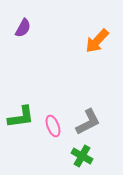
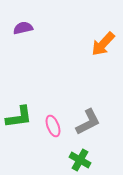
purple semicircle: rotated 132 degrees counterclockwise
orange arrow: moved 6 px right, 3 px down
green L-shape: moved 2 px left
green cross: moved 2 px left, 4 px down
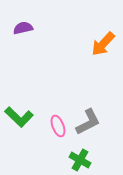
green L-shape: rotated 52 degrees clockwise
pink ellipse: moved 5 px right
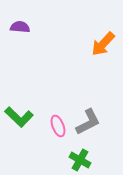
purple semicircle: moved 3 px left, 1 px up; rotated 18 degrees clockwise
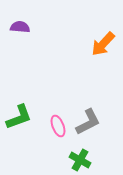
green L-shape: rotated 64 degrees counterclockwise
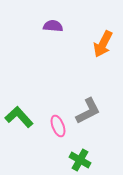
purple semicircle: moved 33 px right, 1 px up
orange arrow: rotated 16 degrees counterclockwise
green L-shape: rotated 112 degrees counterclockwise
gray L-shape: moved 11 px up
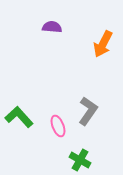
purple semicircle: moved 1 px left, 1 px down
gray L-shape: rotated 28 degrees counterclockwise
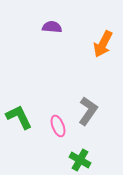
green L-shape: rotated 16 degrees clockwise
